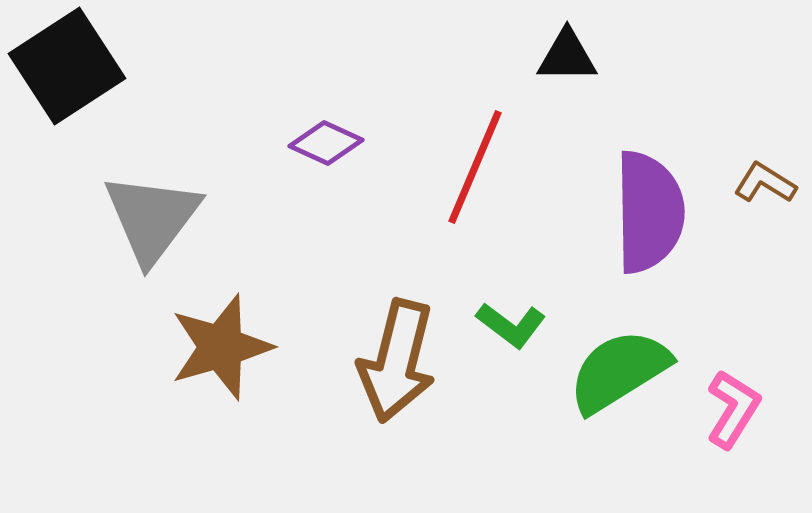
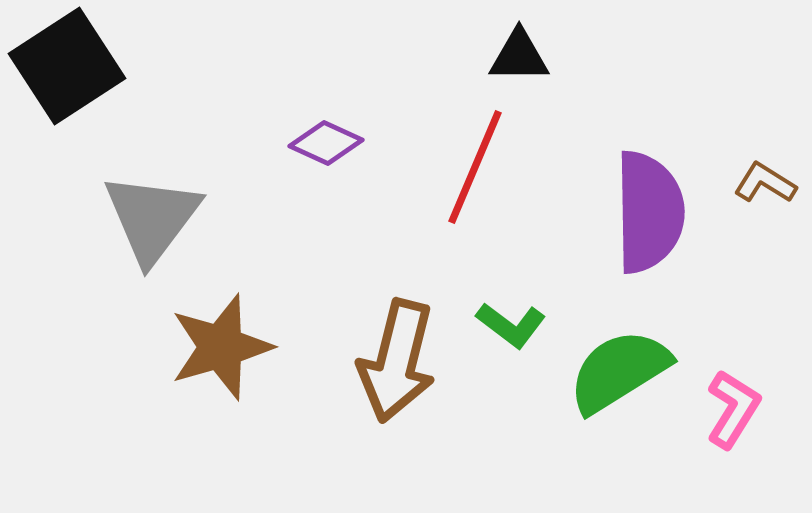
black triangle: moved 48 px left
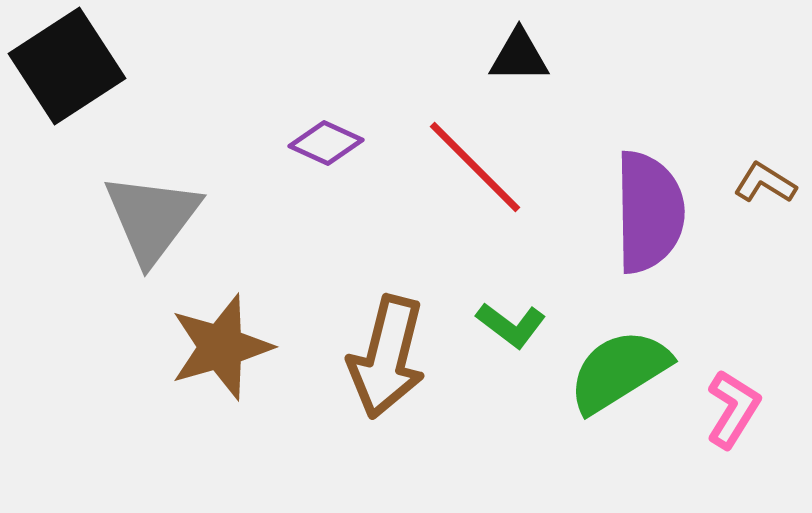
red line: rotated 68 degrees counterclockwise
brown arrow: moved 10 px left, 4 px up
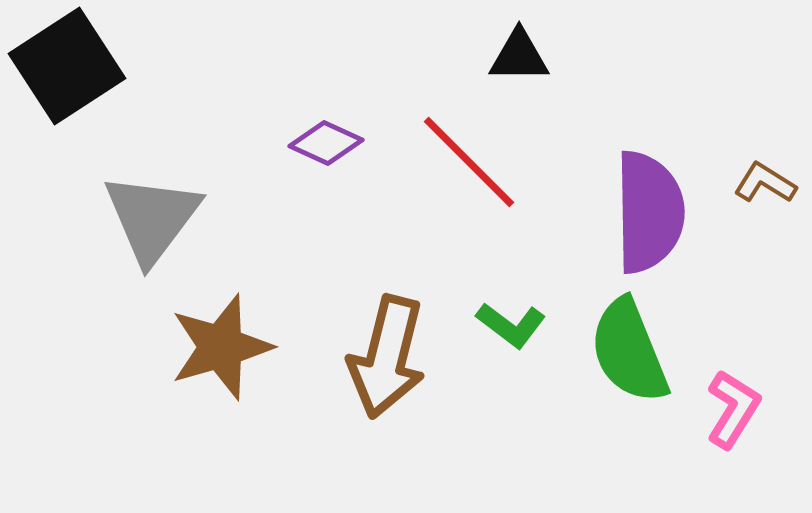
red line: moved 6 px left, 5 px up
green semicircle: moved 10 px right, 20 px up; rotated 80 degrees counterclockwise
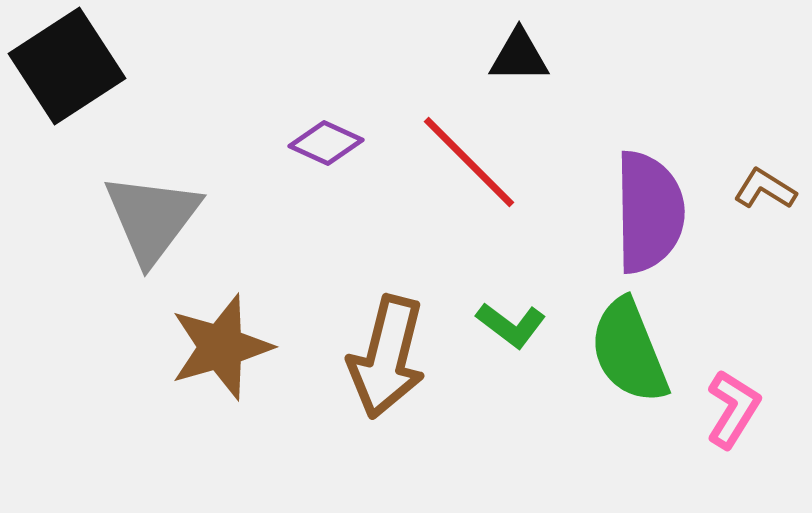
brown L-shape: moved 6 px down
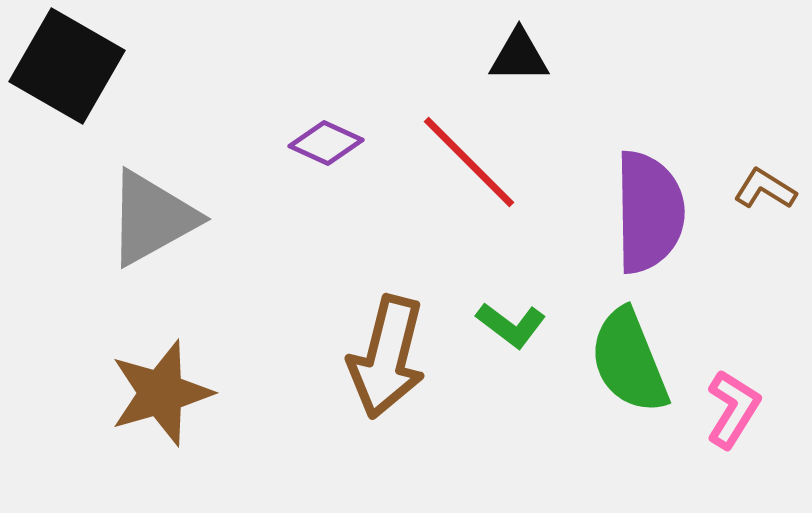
black square: rotated 27 degrees counterclockwise
gray triangle: rotated 24 degrees clockwise
brown star: moved 60 px left, 46 px down
green semicircle: moved 10 px down
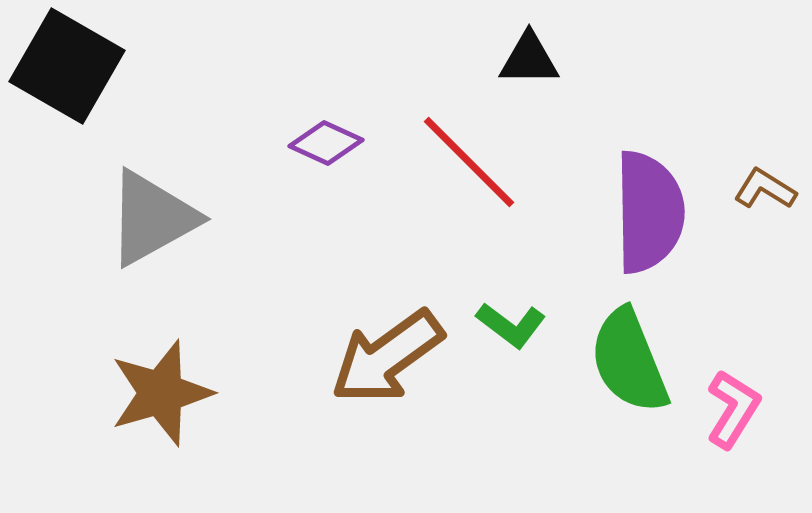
black triangle: moved 10 px right, 3 px down
brown arrow: rotated 40 degrees clockwise
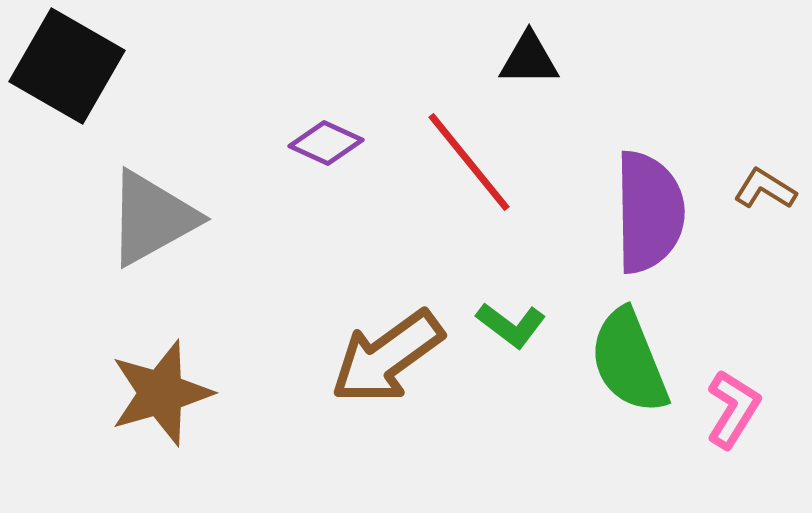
red line: rotated 6 degrees clockwise
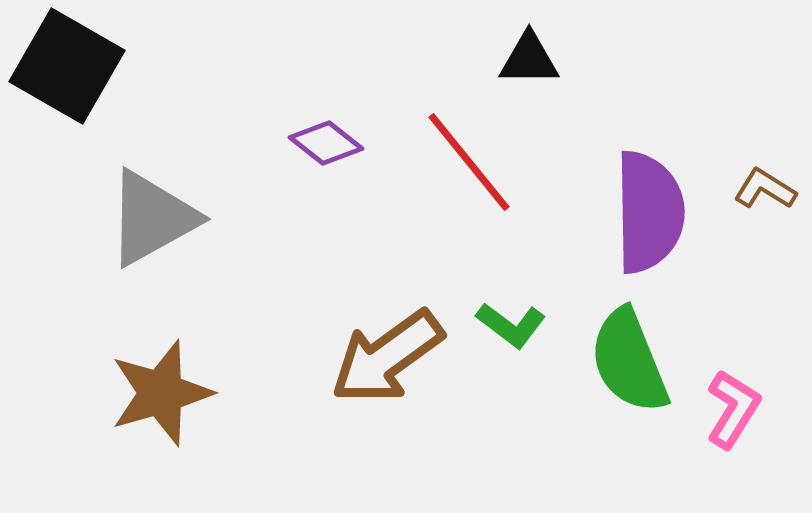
purple diamond: rotated 14 degrees clockwise
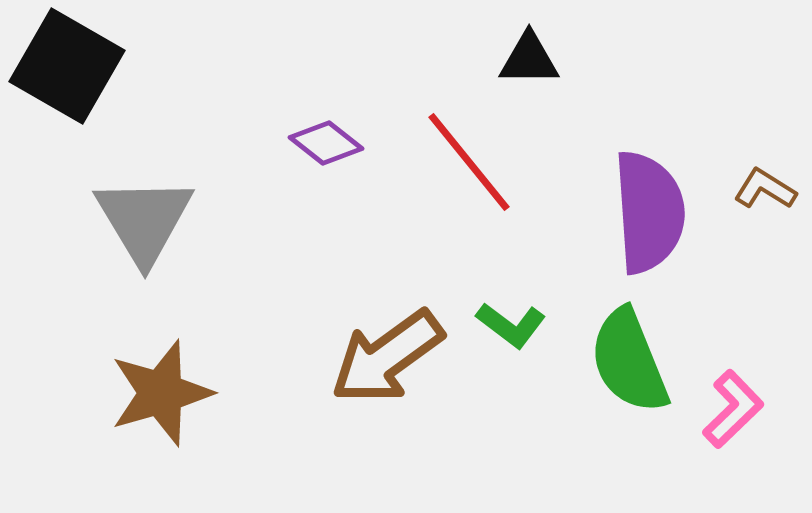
purple semicircle: rotated 3 degrees counterclockwise
gray triangle: moved 8 px left, 2 px down; rotated 32 degrees counterclockwise
pink L-shape: rotated 14 degrees clockwise
